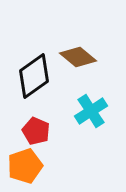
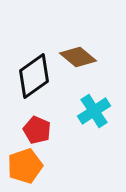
cyan cross: moved 3 px right
red pentagon: moved 1 px right, 1 px up
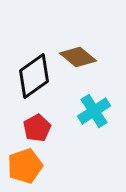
red pentagon: moved 2 px up; rotated 20 degrees clockwise
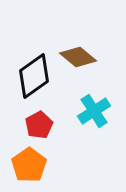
red pentagon: moved 2 px right, 3 px up
orange pentagon: moved 4 px right, 1 px up; rotated 16 degrees counterclockwise
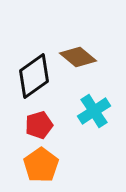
red pentagon: rotated 12 degrees clockwise
orange pentagon: moved 12 px right
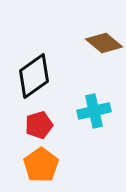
brown diamond: moved 26 px right, 14 px up
cyan cross: rotated 20 degrees clockwise
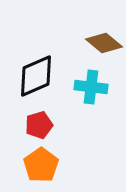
black diamond: moved 2 px right; rotated 12 degrees clockwise
cyan cross: moved 3 px left, 24 px up; rotated 20 degrees clockwise
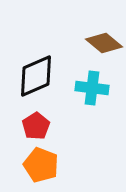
cyan cross: moved 1 px right, 1 px down
red pentagon: moved 3 px left, 1 px down; rotated 16 degrees counterclockwise
orange pentagon: rotated 16 degrees counterclockwise
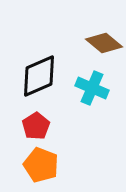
black diamond: moved 3 px right
cyan cross: rotated 16 degrees clockwise
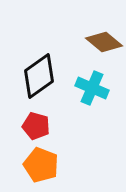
brown diamond: moved 1 px up
black diamond: rotated 12 degrees counterclockwise
red pentagon: rotated 24 degrees counterclockwise
